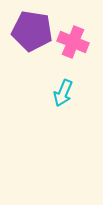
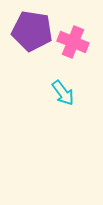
cyan arrow: rotated 60 degrees counterclockwise
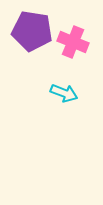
cyan arrow: moved 1 px right; rotated 32 degrees counterclockwise
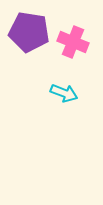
purple pentagon: moved 3 px left, 1 px down
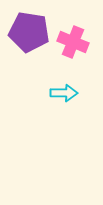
cyan arrow: rotated 20 degrees counterclockwise
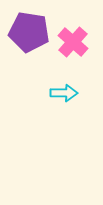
pink cross: rotated 20 degrees clockwise
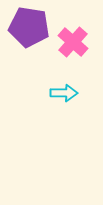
purple pentagon: moved 5 px up
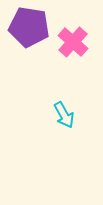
cyan arrow: moved 22 px down; rotated 60 degrees clockwise
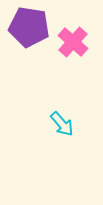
cyan arrow: moved 2 px left, 9 px down; rotated 12 degrees counterclockwise
